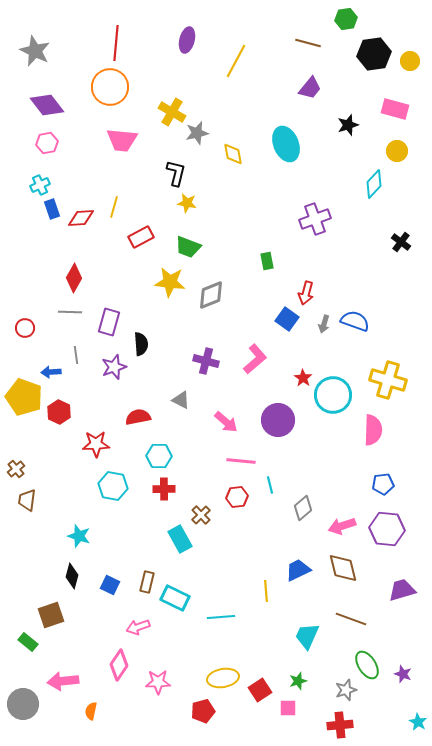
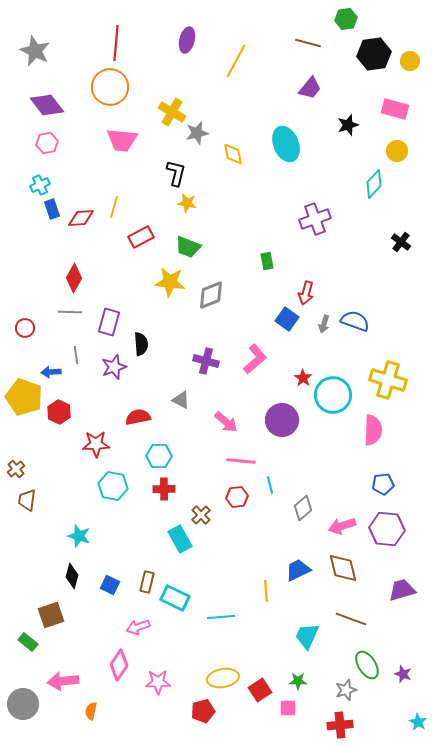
purple circle at (278, 420): moved 4 px right
green star at (298, 681): rotated 18 degrees clockwise
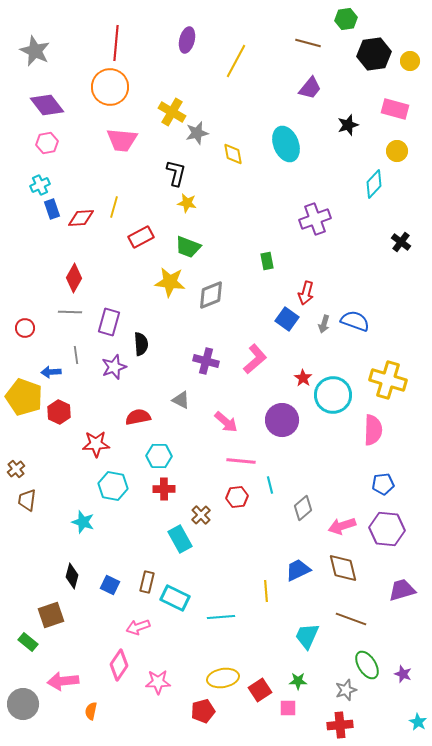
cyan star at (79, 536): moved 4 px right, 14 px up
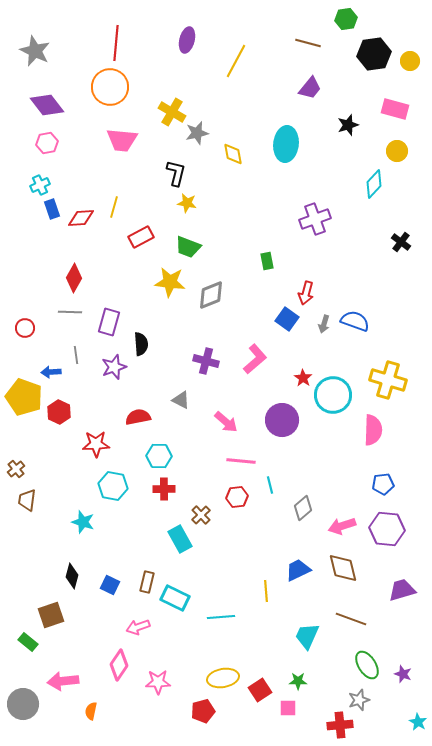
cyan ellipse at (286, 144): rotated 28 degrees clockwise
gray star at (346, 690): moved 13 px right, 10 px down
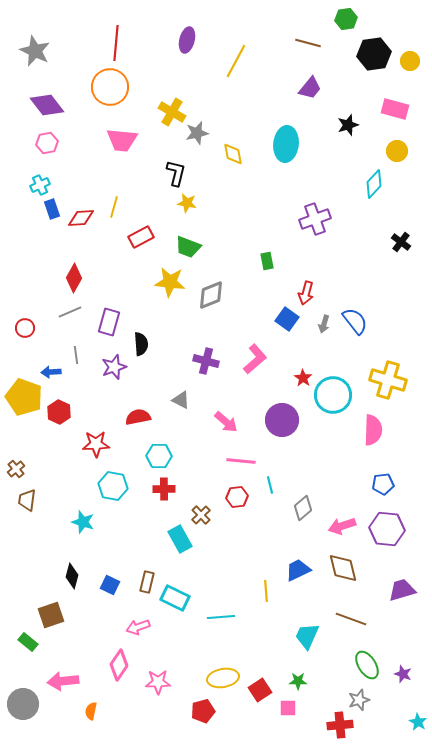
gray line at (70, 312): rotated 25 degrees counterclockwise
blue semicircle at (355, 321): rotated 32 degrees clockwise
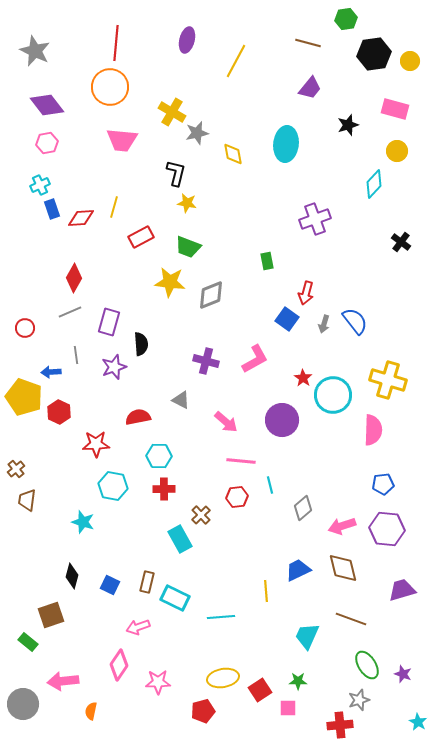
pink L-shape at (255, 359): rotated 12 degrees clockwise
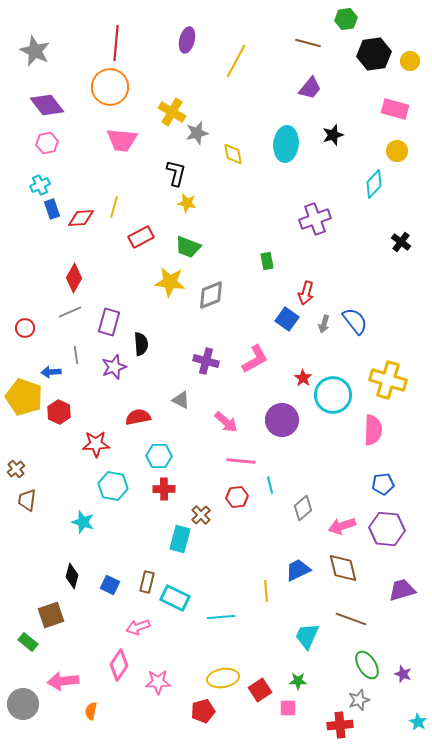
black star at (348, 125): moved 15 px left, 10 px down
cyan rectangle at (180, 539): rotated 44 degrees clockwise
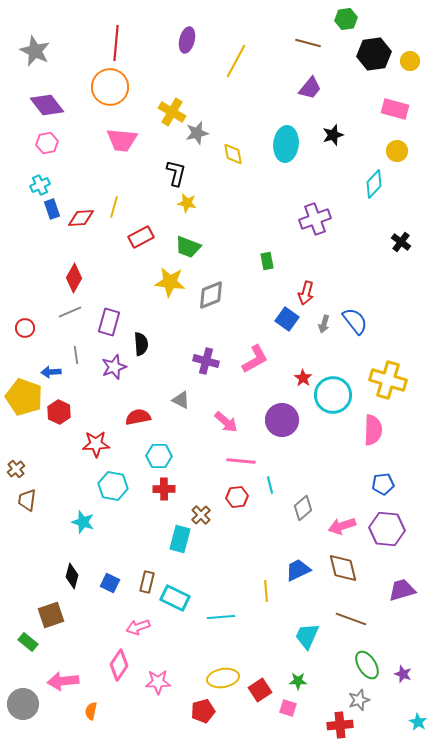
blue square at (110, 585): moved 2 px up
pink square at (288, 708): rotated 18 degrees clockwise
